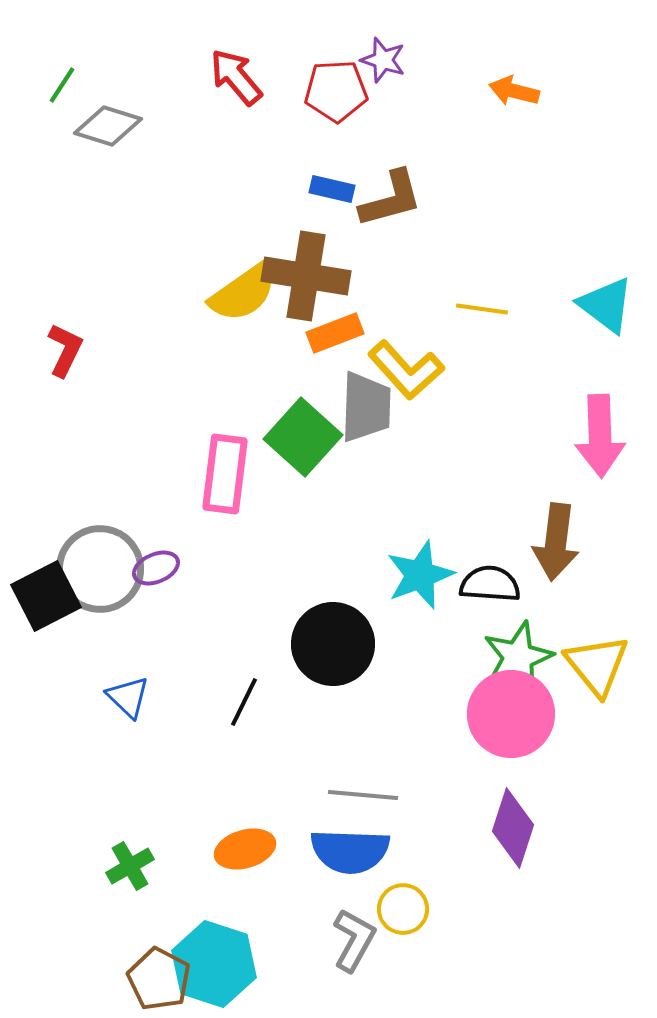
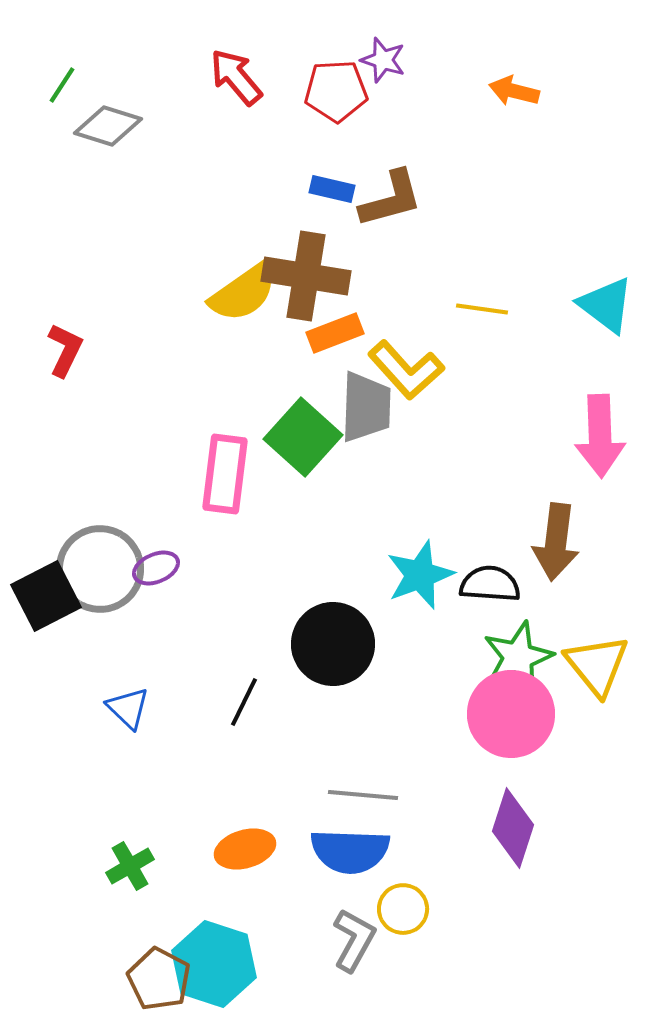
blue triangle: moved 11 px down
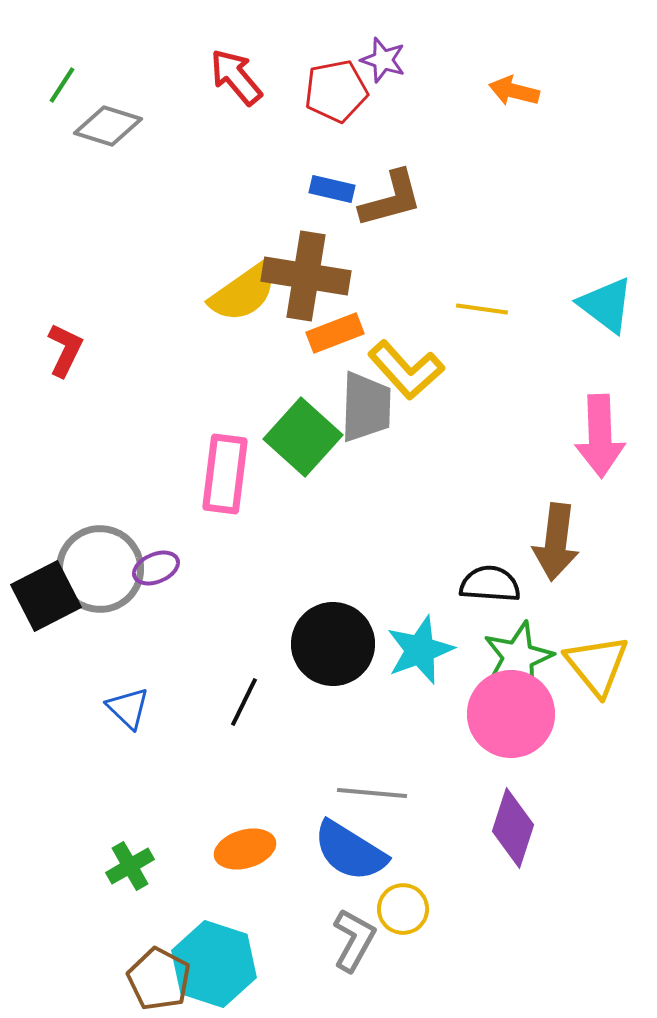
red pentagon: rotated 8 degrees counterclockwise
cyan star: moved 75 px down
gray line: moved 9 px right, 2 px up
blue semicircle: rotated 30 degrees clockwise
